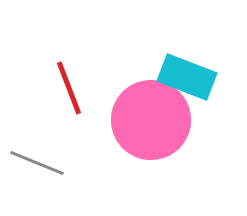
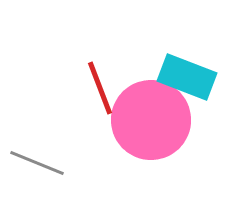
red line: moved 31 px right
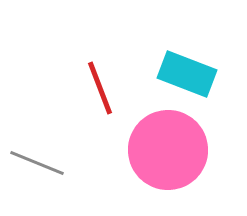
cyan rectangle: moved 3 px up
pink circle: moved 17 px right, 30 px down
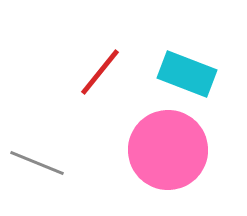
red line: moved 16 px up; rotated 60 degrees clockwise
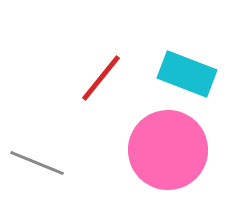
red line: moved 1 px right, 6 px down
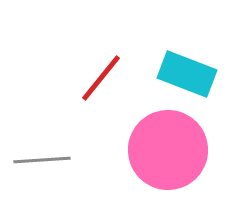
gray line: moved 5 px right, 3 px up; rotated 26 degrees counterclockwise
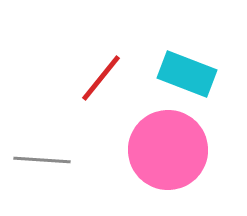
gray line: rotated 8 degrees clockwise
